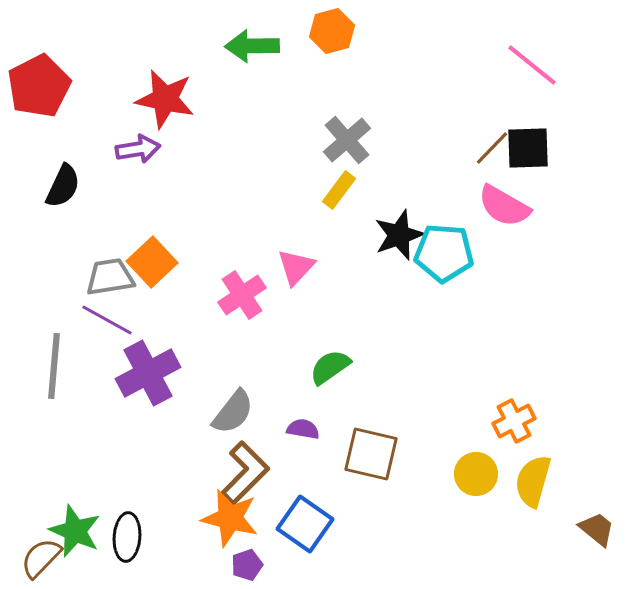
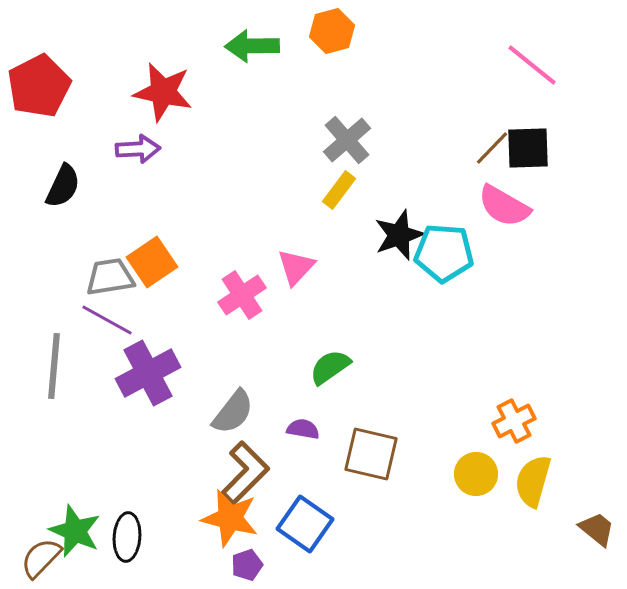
red star: moved 2 px left, 7 px up
purple arrow: rotated 6 degrees clockwise
orange square: rotated 9 degrees clockwise
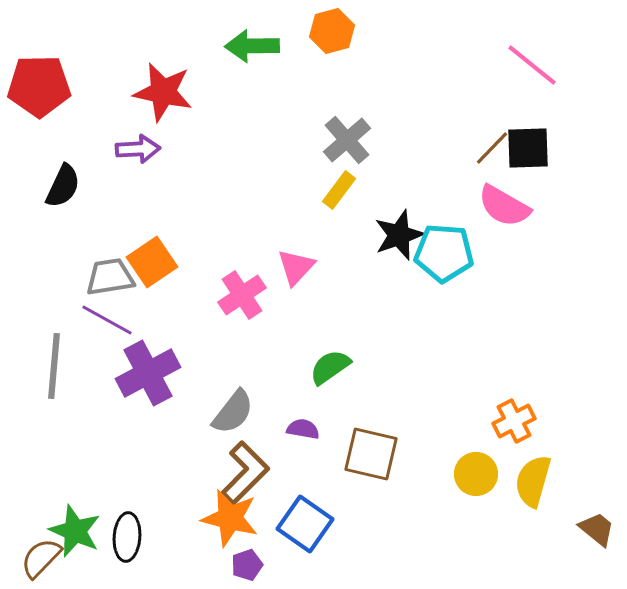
red pentagon: rotated 26 degrees clockwise
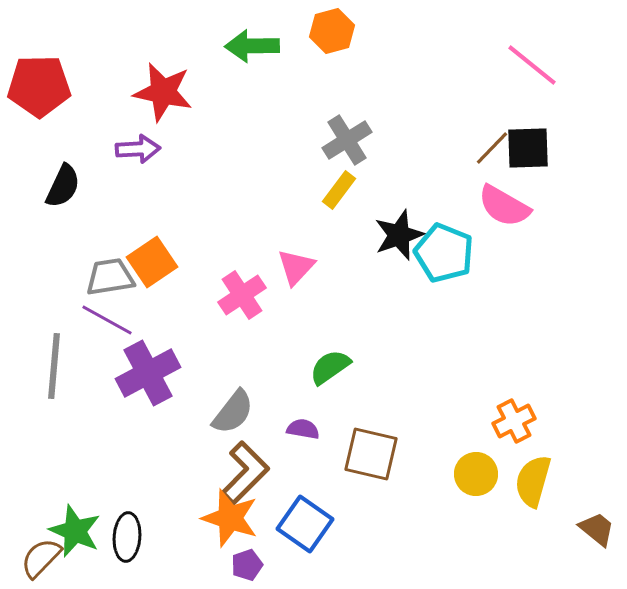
gray cross: rotated 9 degrees clockwise
cyan pentagon: rotated 18 degrees clockwise
orange star: rotated 4 degrees clockwise
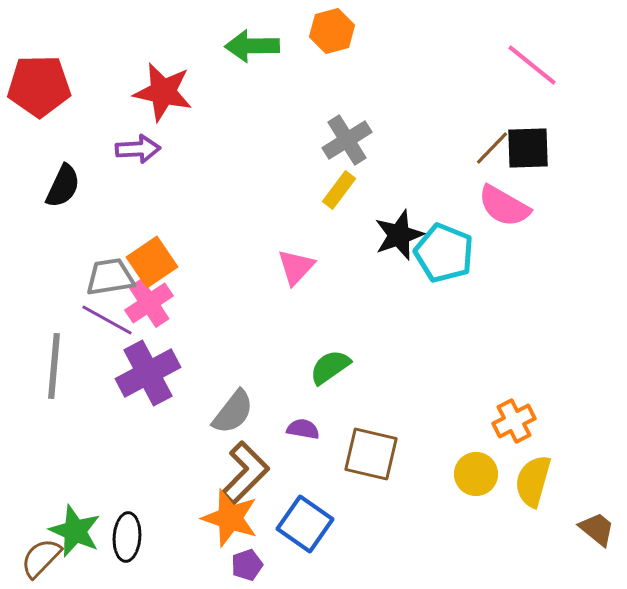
pink cross: moved 93 px left, 8 px down
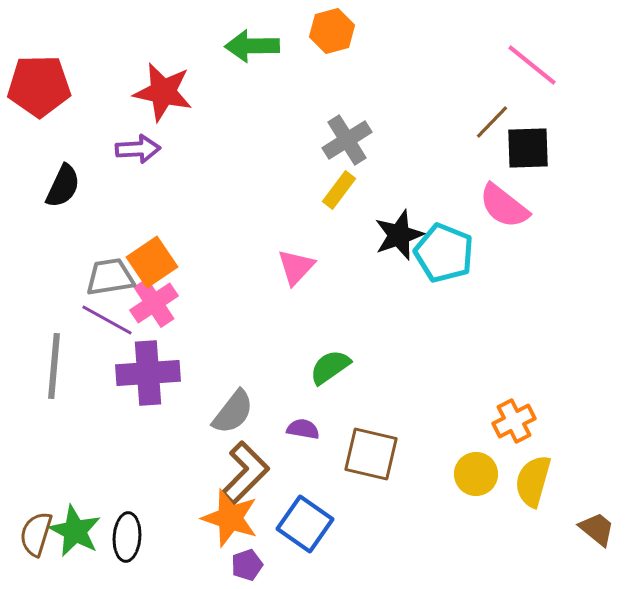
brown line: moved 26 px up
pink semicircle: rotated 8 degrees clockwise
pink cross: moved 5 px right
purple cross: rotated 24 degrees clockwise
green star: rotated 4 degrees clockwise
brown semicircle: moved 5 px left, 24 px up; rotated 27 degrees counterclockwise
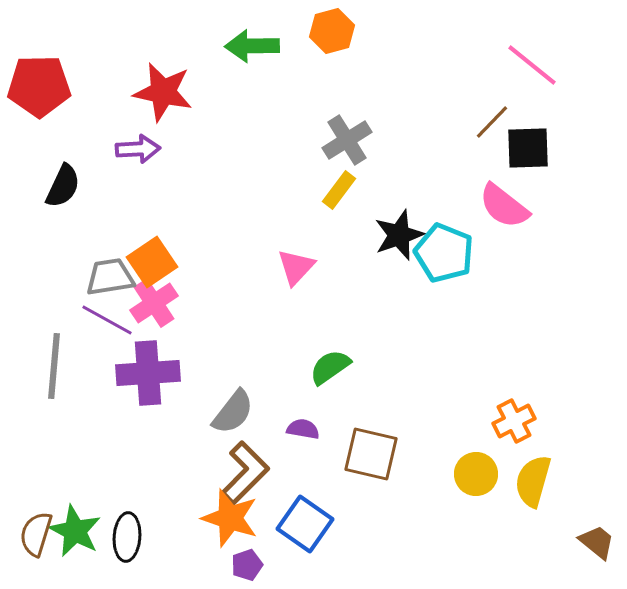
brown trapezoid: moved 13 px down
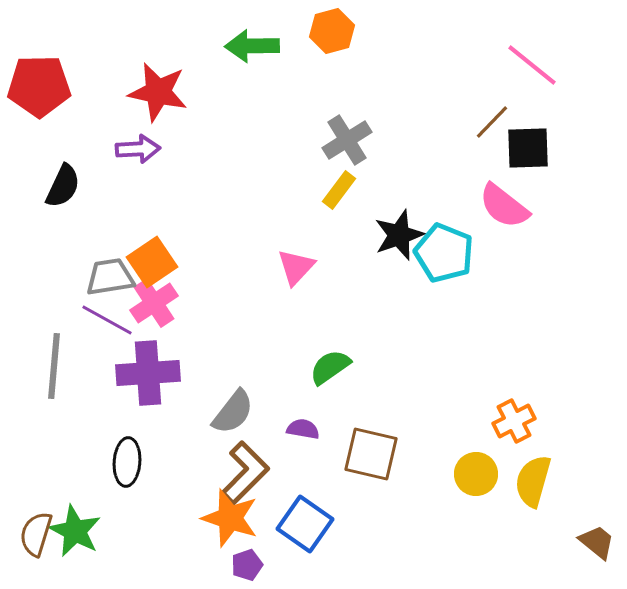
red star: moved 5 px left
black ellipse: moved 75 px up
